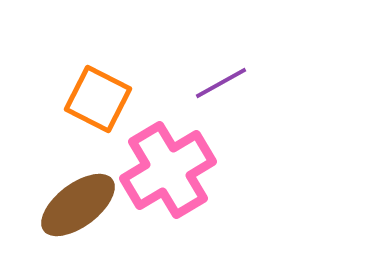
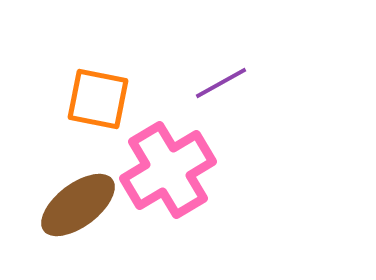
orange square: rotated 16 degrees counterclockwise
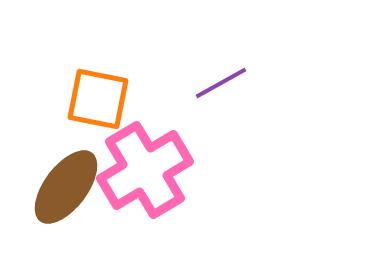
pink cross: moved 23 px left
brown ellipse: moved 12 px left, 18 px up; rotated 16 degrees counterclockwise
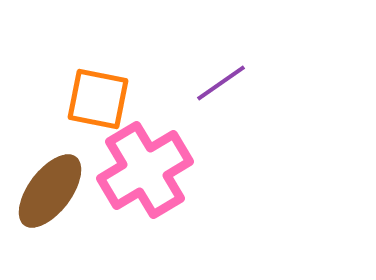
purple line: rotated 6 degrees counterclockwise
brown ellipse: moved 16 px left, 4 px down
